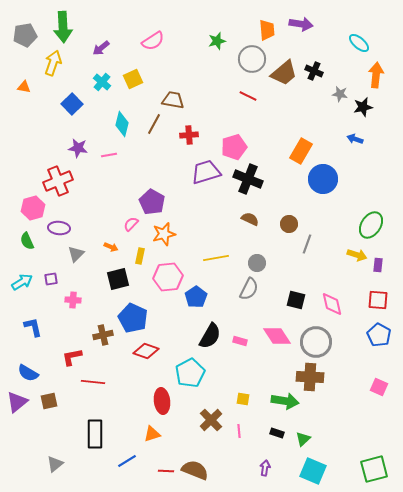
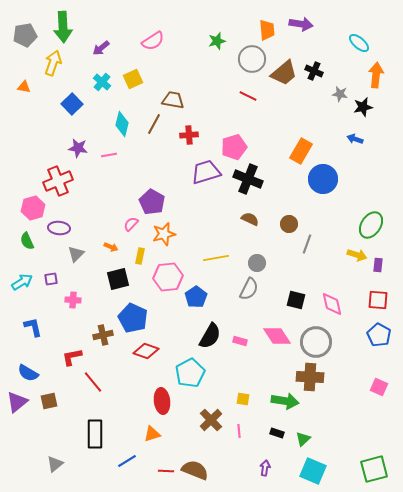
red line at (93, 382): rotated 45 degrees clockwise
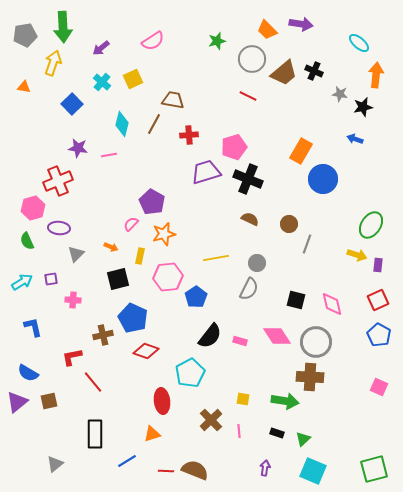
orange trapezoid at (267, 30): rotated 140 degrees clockwise
red square at (378, 300): rotated 30 degrees counterclockwise
black semicircle at (210, 336): rotated 8 degrees clockwise
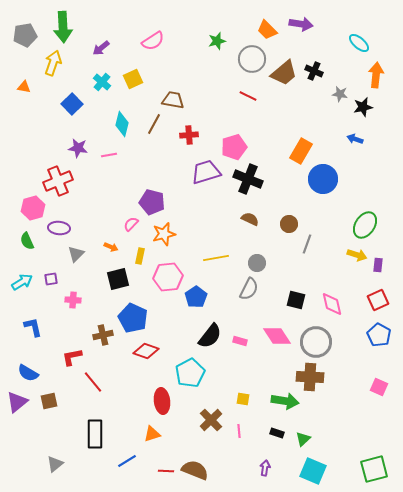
purple pentagon at (152, 202): rotated 15 degrees counterclockwise
green ellipse at (371, 225): moved 6 px left
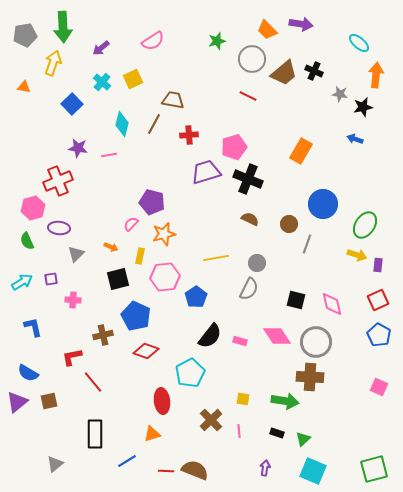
blue circle at (323, 179): moved 25 px down
pink hexagon at (168, 277): moved 3 px left
blue pentagon at (133, 318): moved 3 px right, 2 px up
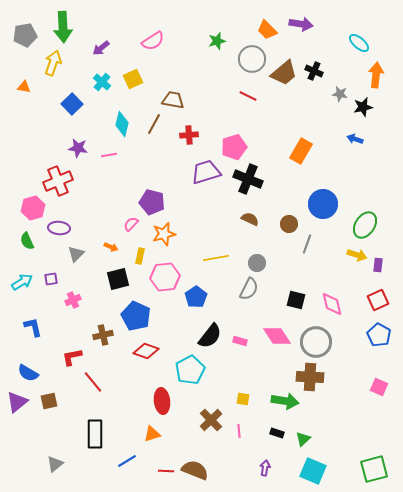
pink cross at (73, 300): rotated 28 degrees counterclockwise
cyan pentagon at (190, 373): moved 3 px up
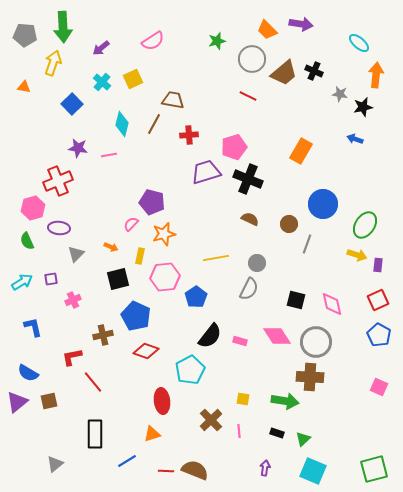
gray pentagon at (25, 35): rotated 15 degrees clockwise
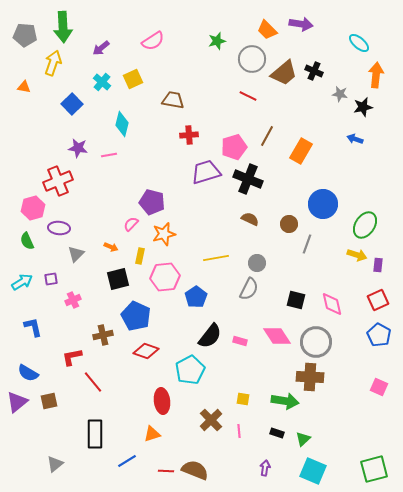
brown line at (154, 124): moved 113 px right, 12 px down
